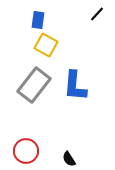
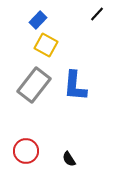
blue rectangle: rotated 36 degrees clockwise
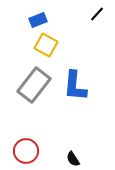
blue rectangle: rotated 24 degrees clockwise
black semicircle: moved 4 px right
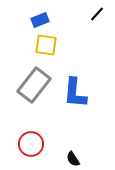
blue rectangle: moved 2 px right
yellow square: rotated 20 degrees counterclockwise
blue L-shape: moved 7 px down
red circle: moved 5 px right, 7 px up
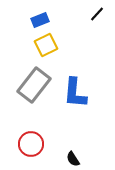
yellow square: rotated 35 degrees counterclockwise
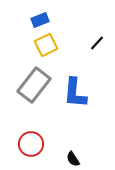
black line: moved 29 px down
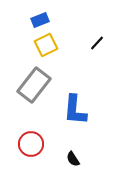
blue L-shape: moved 17 px down
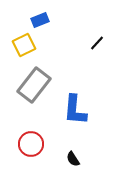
yellow square: moved 22 px left
